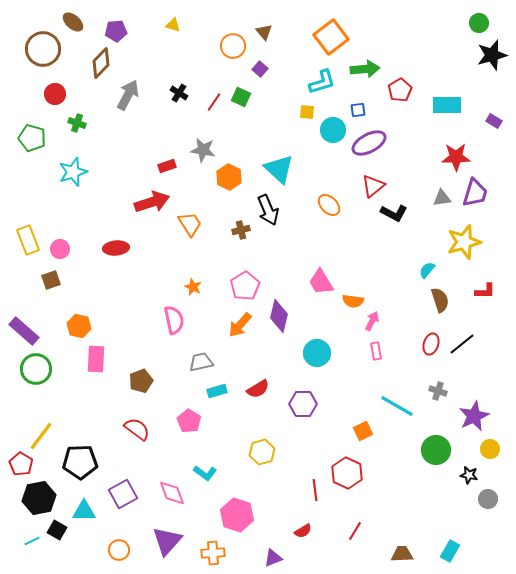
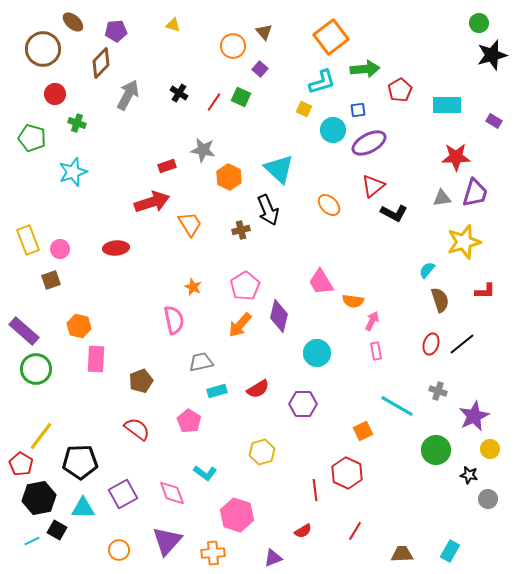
yellow square at (307, 112): moved 3 px left, 3 px up; rotated 21 degrees clockwise
cyan triangle at (84, 511): moved 1 px left, 3 px up
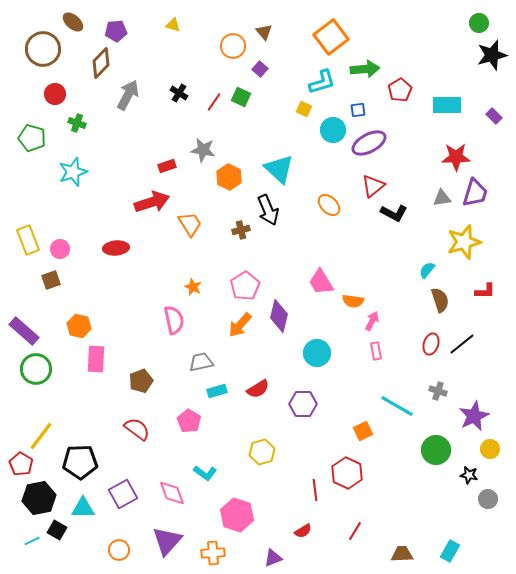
purple rectangle at (494, 121): moved 5 px up; rotated 14 degrees clockwise
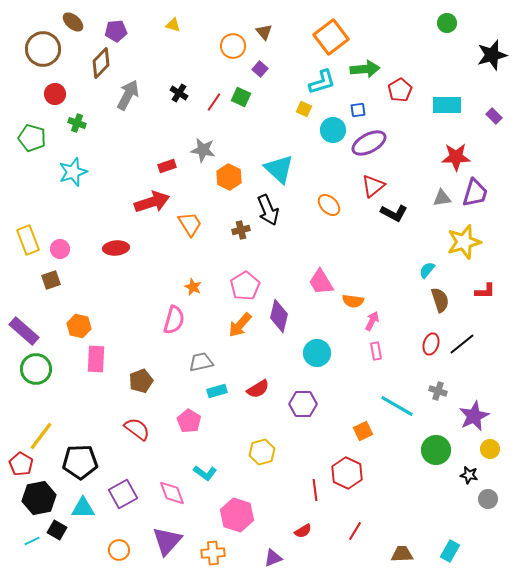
green circle at (479, 23): moved 32 px left
pink semicircle at (174, 320): rotated 28 degrees clockwise
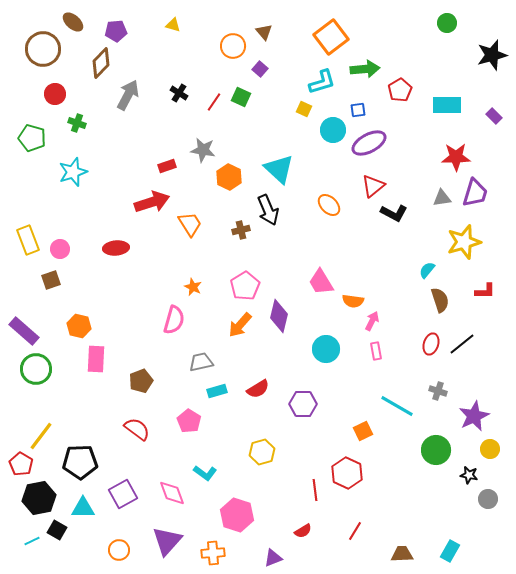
cyan circle at (317, 353): moved 9 px right, 4 px up
